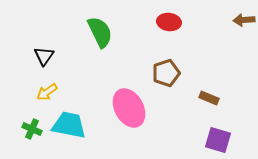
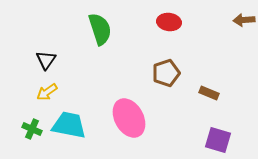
green semicircle: moved 3 px up; rotated 8 degrees clockwise
black triangle: moved 2 px right, 4 px down
brown rectangle: moved 5 px up
pink ellipse: moved 10 px down
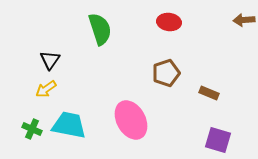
black triangle: moved 4 px right
yellow arrow: moved 1 px left, 3 px up
pink ellipse: moved 2 px right, 2 px down
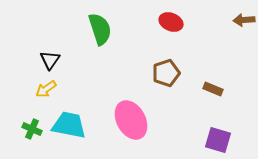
red ellipse: moved 2 px right; rotated 15 degrees clockwise
brown rectangle: moved 4 px right, 4 px up
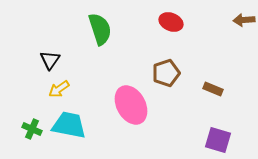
yellow arrow: moved 13 px right
pink ellipse: moved 15 px up
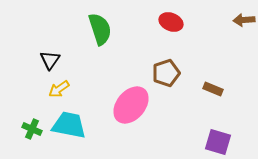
pink ellipse: rotated 69 degrees clockwise
purple square: moved 2 px down
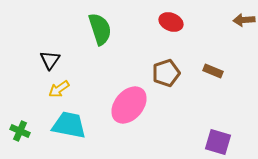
brown rectangle: moved 18 px up
pink ellipse: moved 2 px left
green cross: moved 12 px left, 2 px down
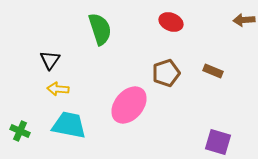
yellow arrow: moved 1 px left; rotated 40 degrees clockwise
